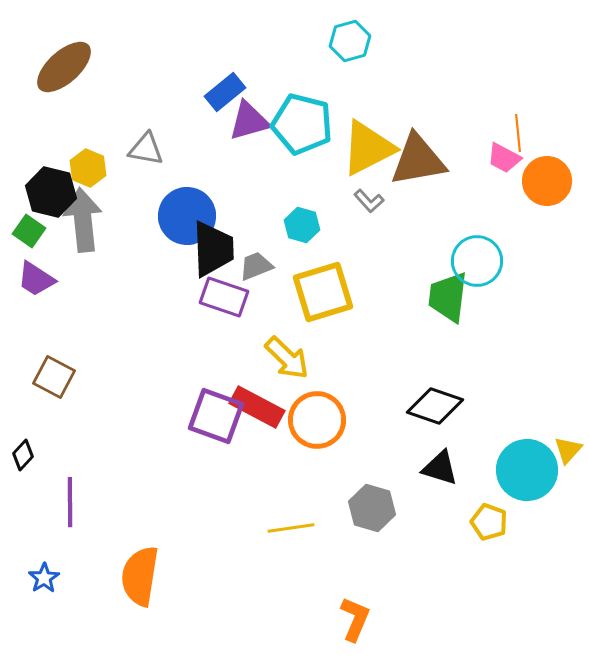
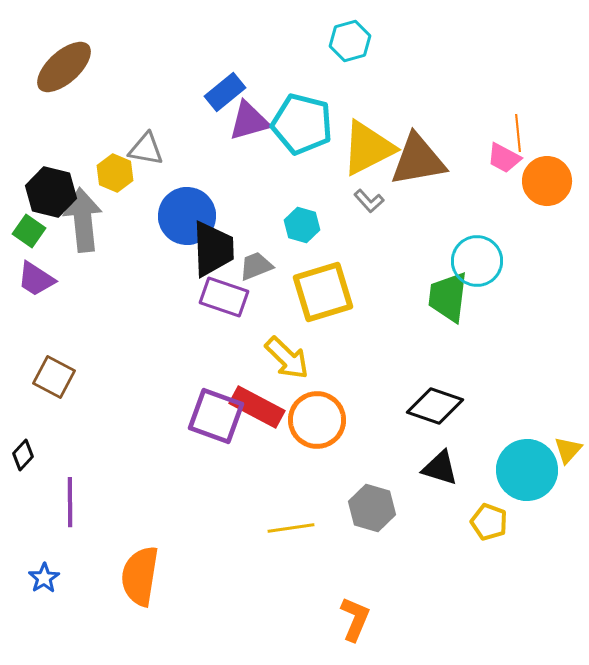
yellow hexagon at (88, 168): moved 27 px right, 5 px down
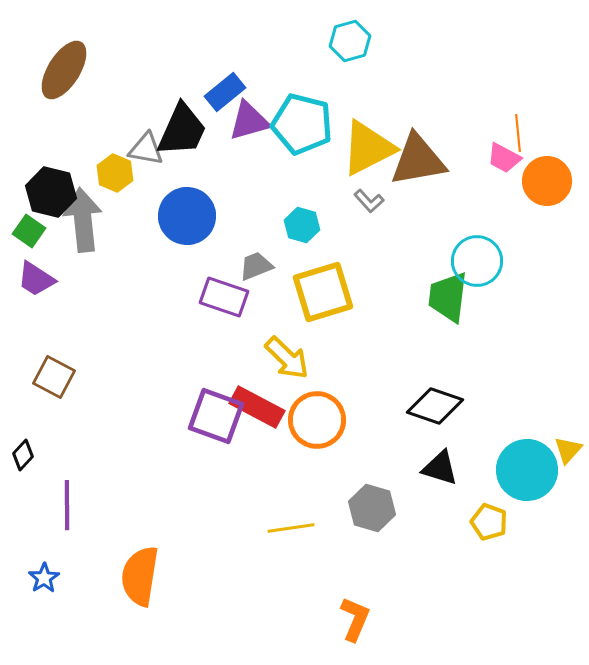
brown ellipse at (64, 67): moved 3 px down; rotated 16 degrees counterclockwise
black trapezoid at (213, 249): moved 31 px left, 119 px up; rotated 26 degrees clockwise
purple line at (70, 502): moved 3 px left, 3 px down
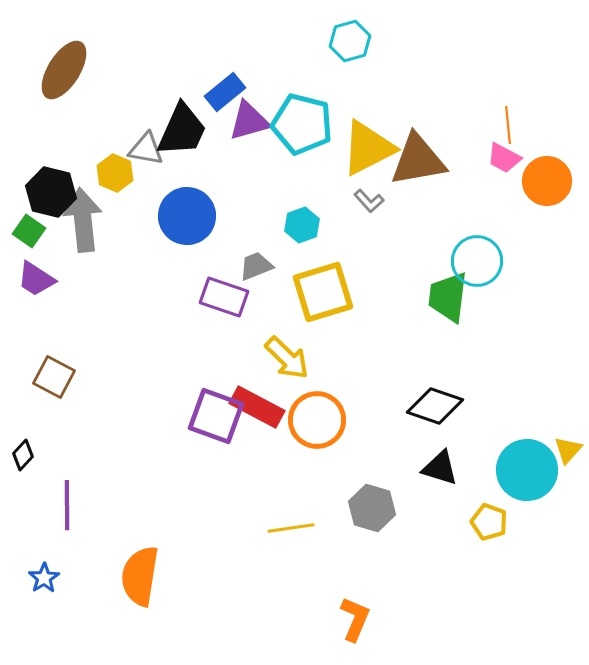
orange line at (518, 133): moved 10 px left, 8 px up
cyan hexagon at (302, 225): rotated 24 degrees clockwise
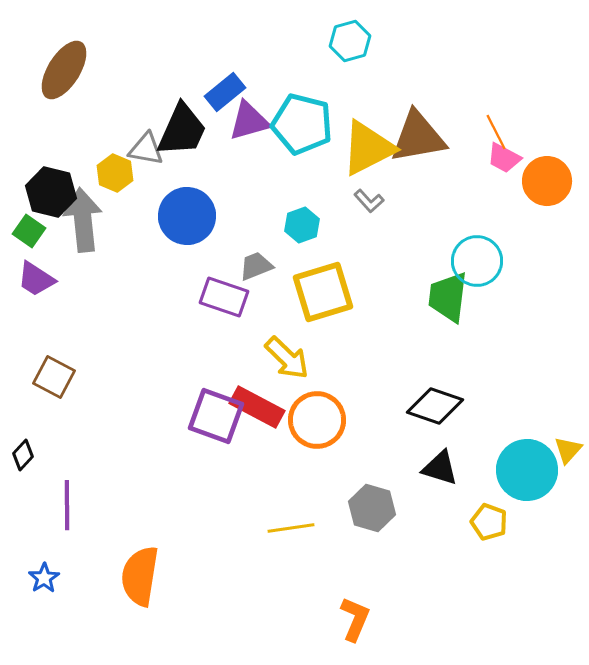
orange line at (508, 125): moved 12 px left, 7 px down; rotated 21 degrees counterclockwise
brown triangle at (418, 160): moved 23 px up
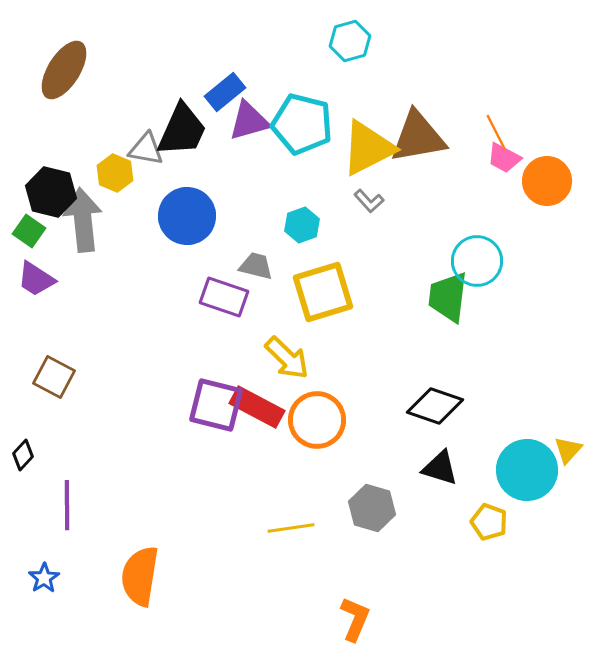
gray trapezoid at (256, 266): rotated 36 degrees clockwise
purple square at (216, 416): moved 11 px up; rotated 6 degrees counterclockwise
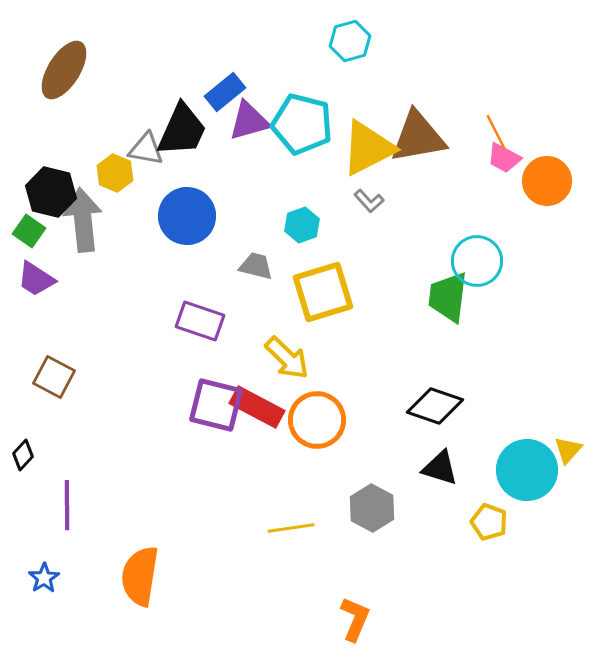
purple rectangle at (224, 297): moved 24 px left, 24 px down
gray hexagon at (372, 508): rotated 12 degrees clockwise
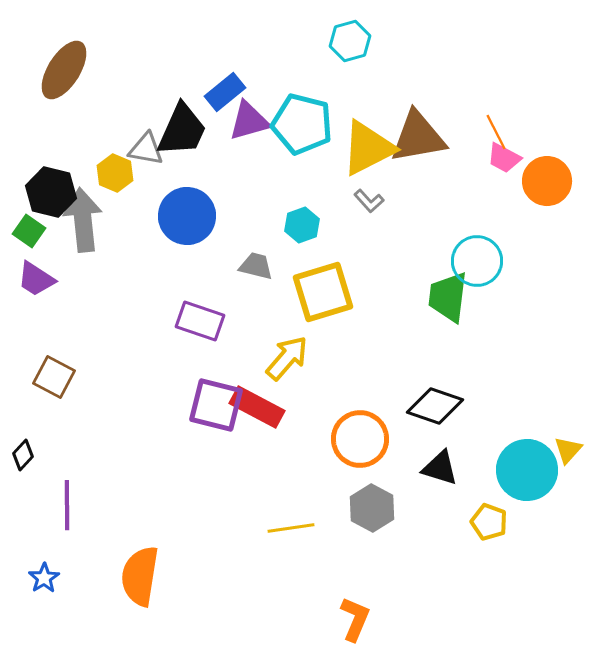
yellow arrow at (287, 358): rotated 93 degrees counterclockwise
orange circle at (317, 420): moved 43 px right, 19 px down
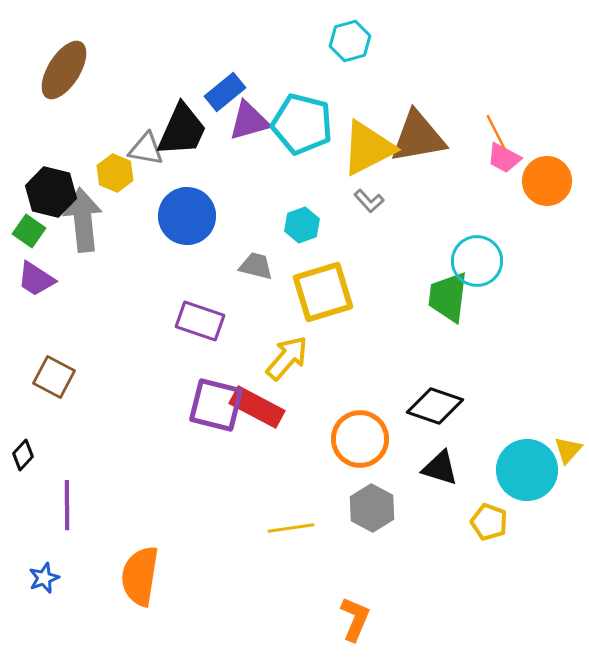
blue star at (44, 578): rotated 12 degrees clockwise
